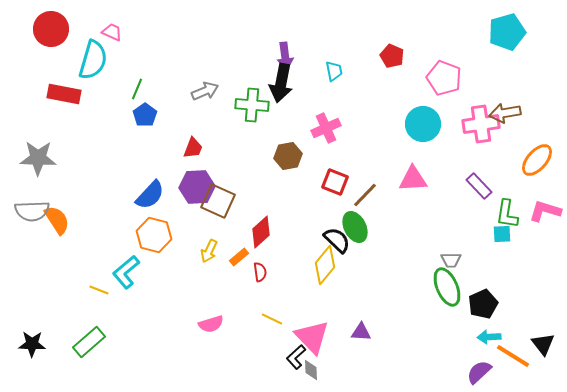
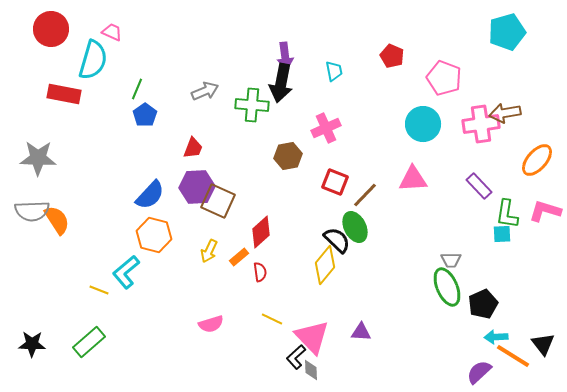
cyan arrow at (489, 337): moved 7 px right
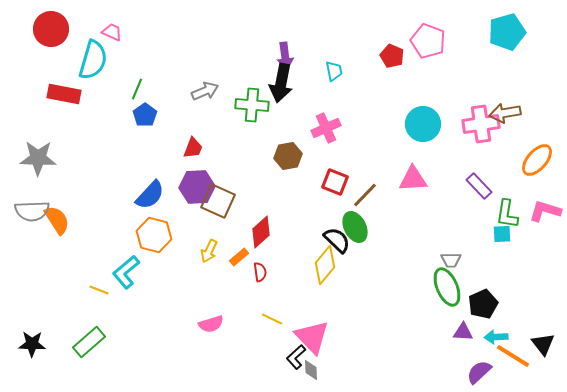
pink pentagon at (444, 78): moved 16 px left, 37 px up
purple triangle at (361, 332): moved 102 px right
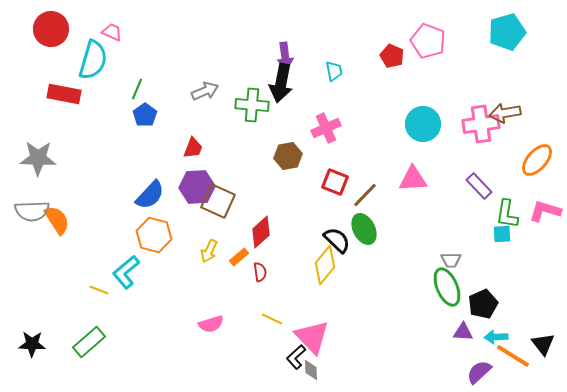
green ellipse at (355, 227): moved 9 px right, 2 px down
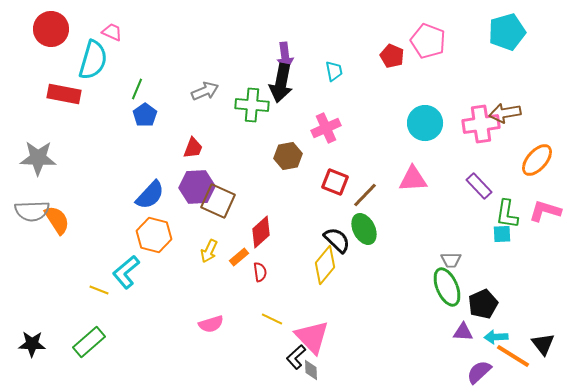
cyan circle at (423, 124): moved 2 px right, 1 px up
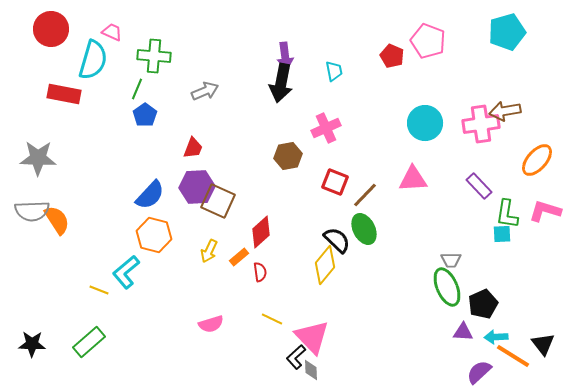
green cross at (252, 105): moved 98 px left, 49 px up
brown arrow at (505, 113): moved 2 px up
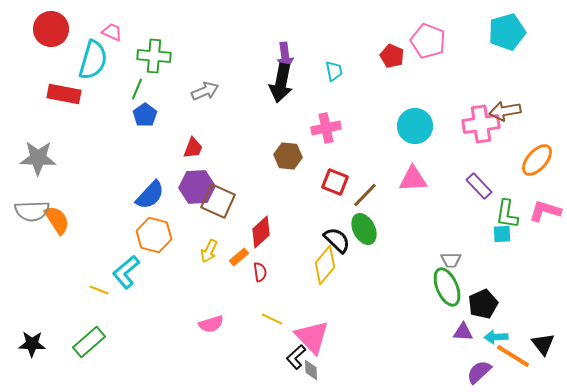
cyan circle at (425, 123): moved 10 px left, 3 px down
pink cross at (326, 128): rotated 12 degrees clockwise
brown hexagon at (288, 156): rotated 16 degrees clockwise
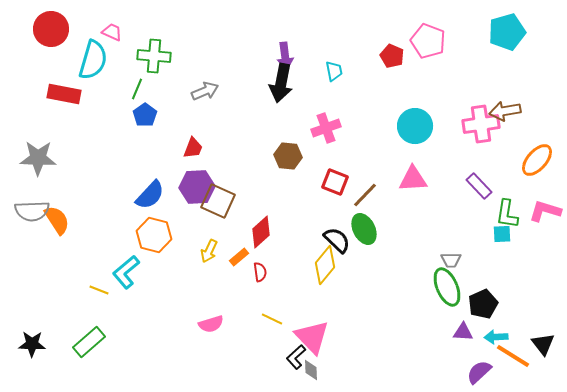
pink cross at (326, 128): rotated 8 degrees counterclockwise
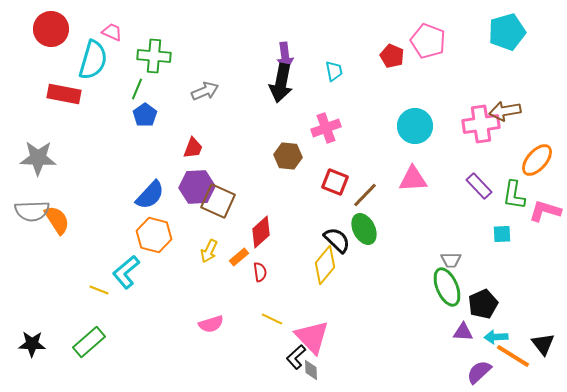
green L-shape at (507, 214): moved 7 px right, 19 px up
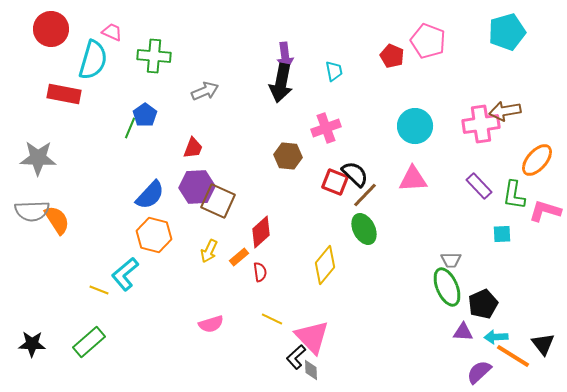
green line at (137, 89): moved 7 px left, 39 px down
black semicircle at (337, 240): moved 18 px right, 66 px up
cyan L-shape at (126, 272): moved 1 px left, 2 px down
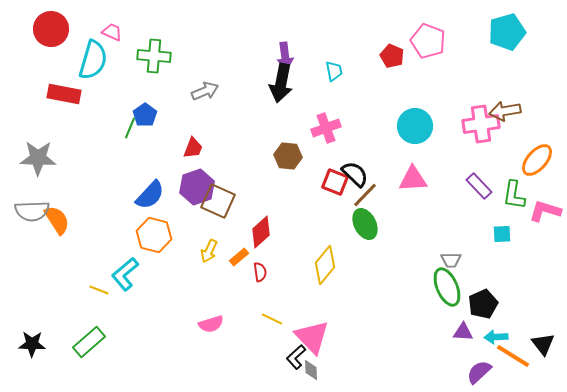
purple hexagon at (197, 187): rotated 16 degrees counterclockwise
green ellipse at (364, 229): moved 1 px right, 5 px up
